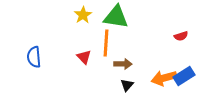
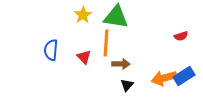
blue semicircle: moved 17 px right, 7 px up; rotated 10 degrees clockwise
brown arrow: moved 2 px left
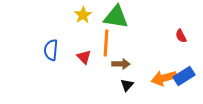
red semicircle: rotated 80 degrees clockwise
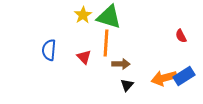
green triangle: moved 7 px left; rotated 8 degrees clockwise
blue semicircle: moved 2 px left
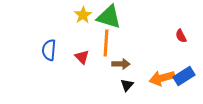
red triangle: moved 2 px left
orange arrow: moved 2 px left
